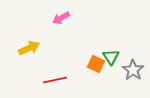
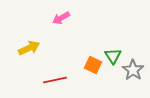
green triangle: moved 2 px right, 1 px up
orange square: moved 3 px left, 1 px down
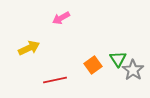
green triangle: moved 5 px right, 3 px down
orange square: rotated 30 degrees clockwise
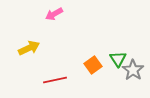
pink arrow: moved 7 px left, 4 px up
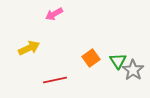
green triangle: moved 2 px down
orange square: moved 2 px left, 7 px up
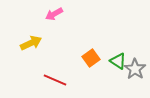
yellow arrow: moved 2 px right, 5 px up
green triangle: rotated 24 degrees counterclockwise
gray star: moved 2 px right, 1 px up
red line: rotated 35 degrees clockwise
